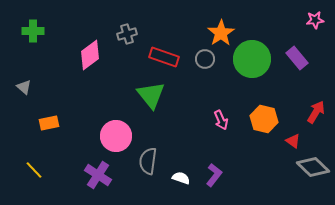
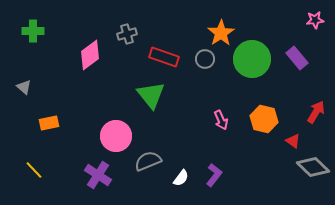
gray semicircle: rotated 60 degrees clockwise
white semicircle: rotated 108 degrees clockwise
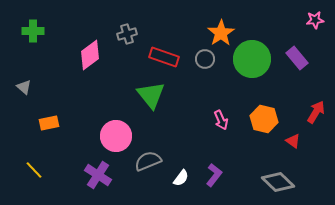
gray diamond: moved 35 px left, 15 px down
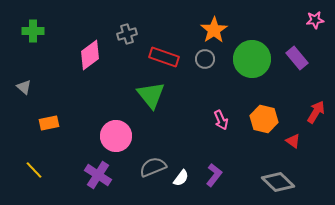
orange star: moved 7 px left, 3 px up
gray semicircle: moved 5 px right, 6 px down
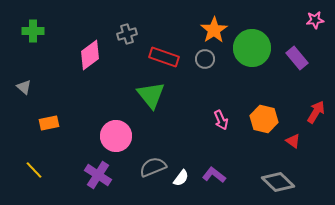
green circle: moved 11 px up
purple L-shape: rotated 90 degrees counterclockwise
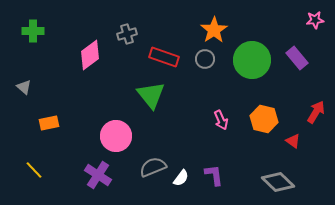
green circle: moved 12 px down
purple L-shape: rotated 45 degrees clockwise
